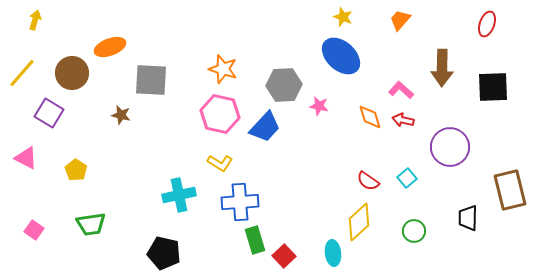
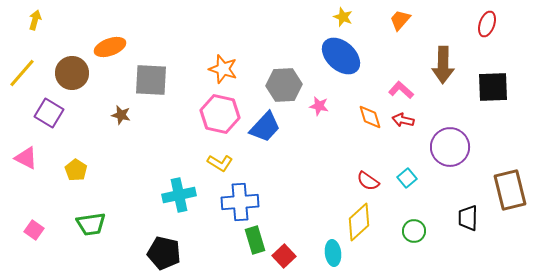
brown arrow: moved 1 px right, 3 px up
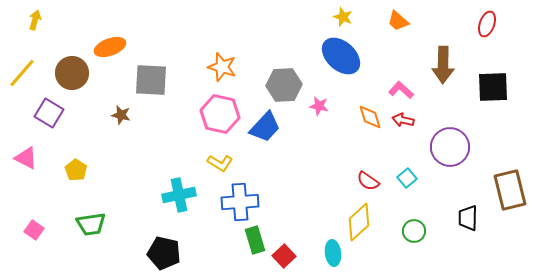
orange trapezoid: moved 2 px left, 1 px down; rotated 90 degrees counterclockwise
orange star: moved 1 px left, 2 px up
